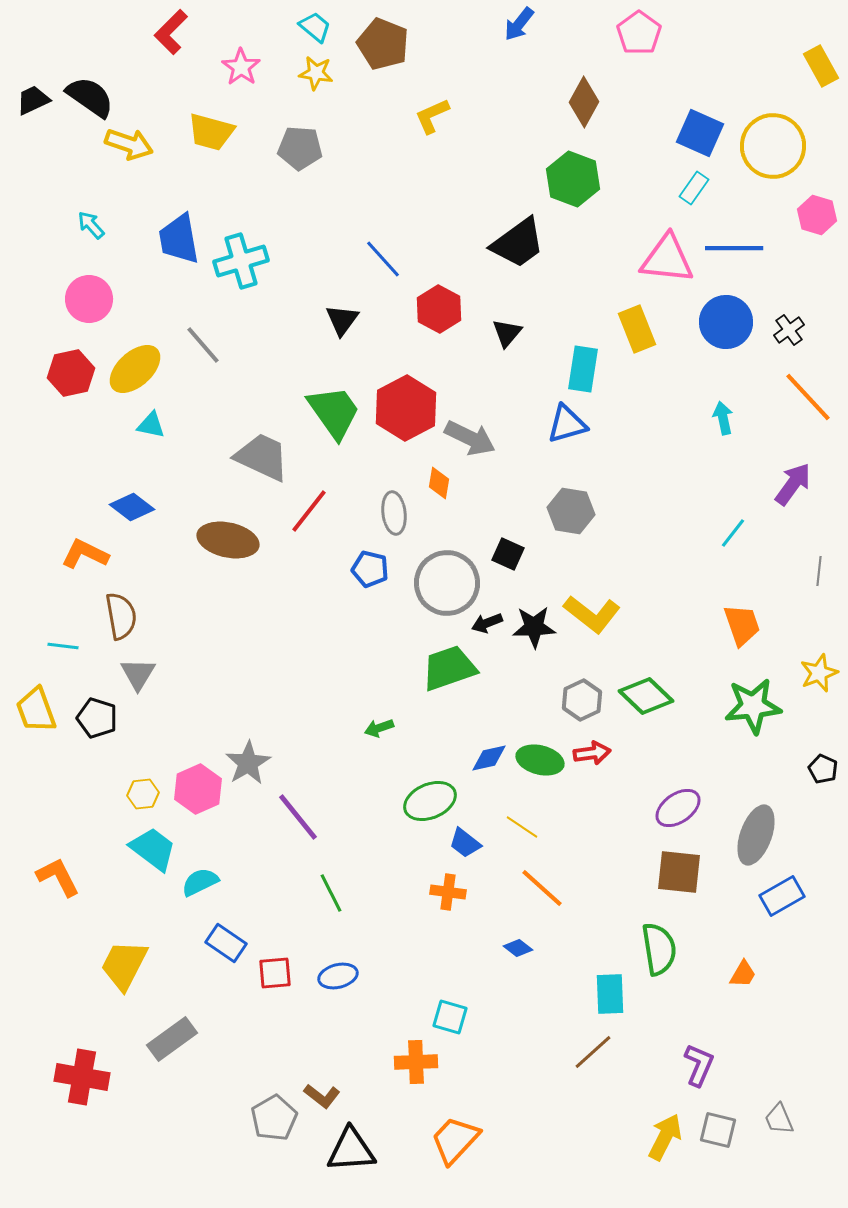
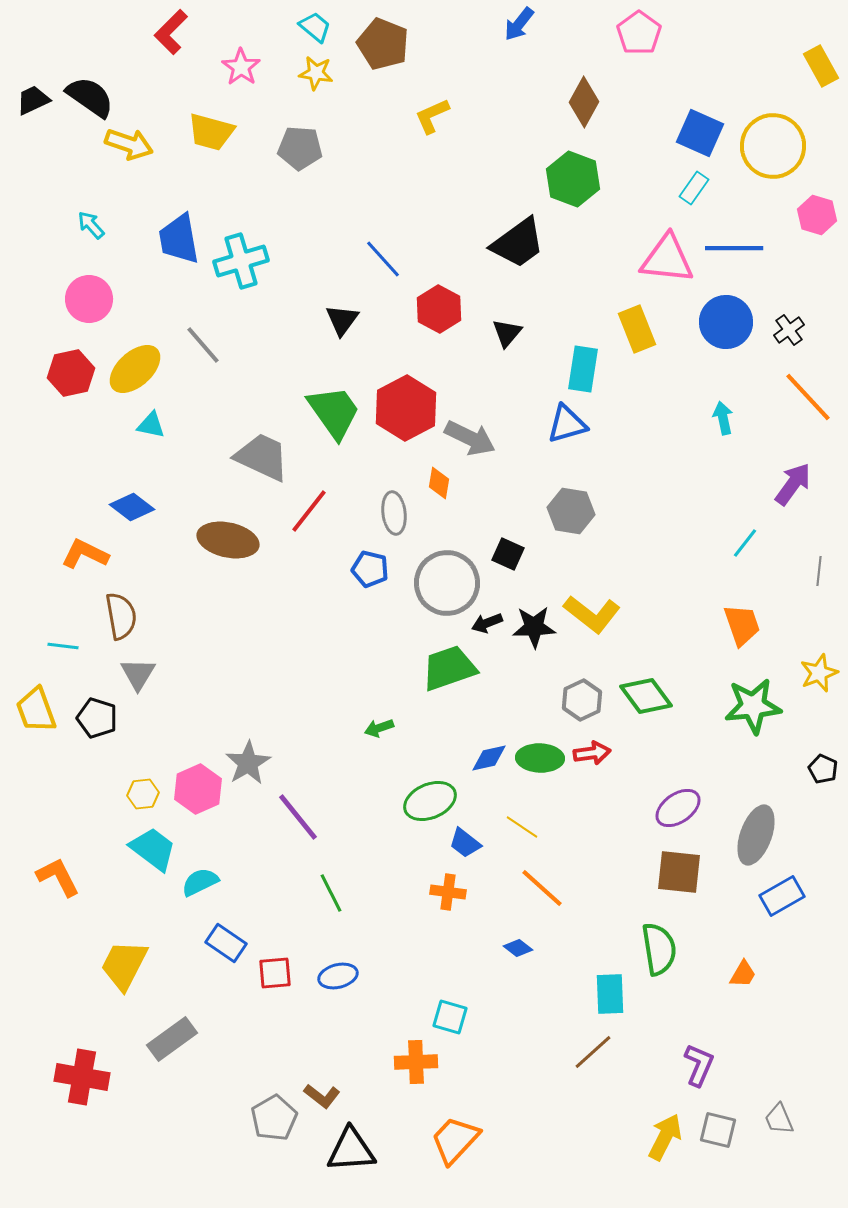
cyan line at (733, 533): moved 12 px right, 10 px down
green diamond at (646, 696): rotated 10 degrees clockwise
green ellipse at (540, 760): moved 2 px up; rotated 12 degrees counterclockwise
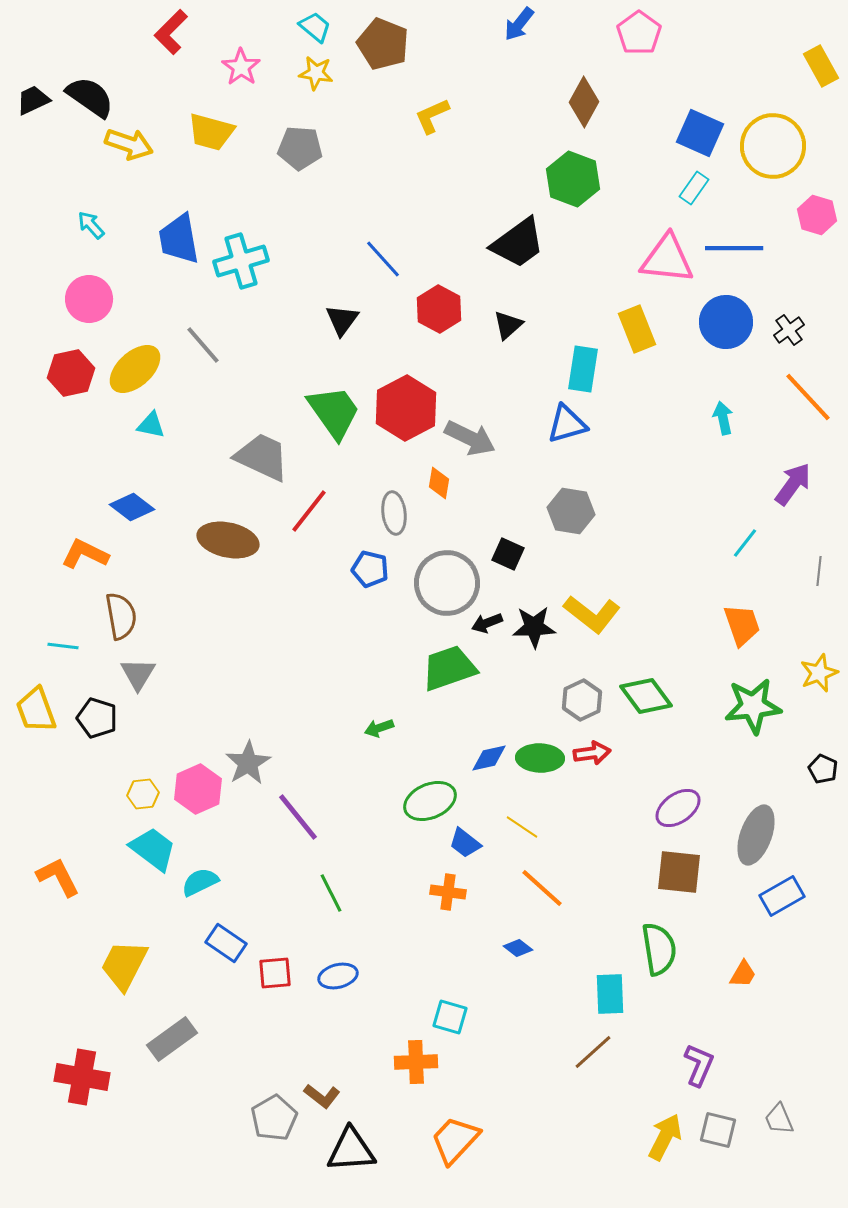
black triangle at (507, 333): moved 1 px right, 8 px up; rotated 8 degrees clockwise
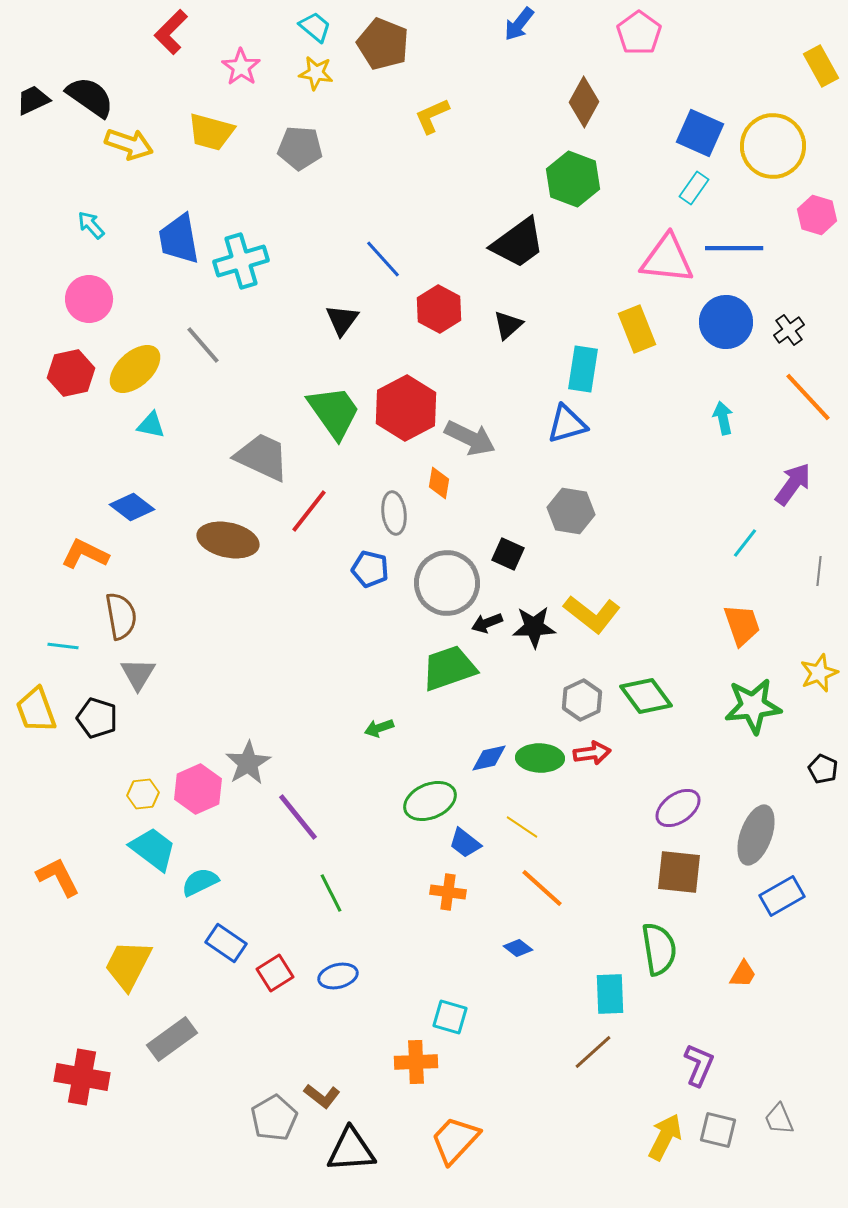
yellow trapezoid at (124, 965): moved 4 px right
red square at (275, 973): rotated 27 degrees counterclockwise
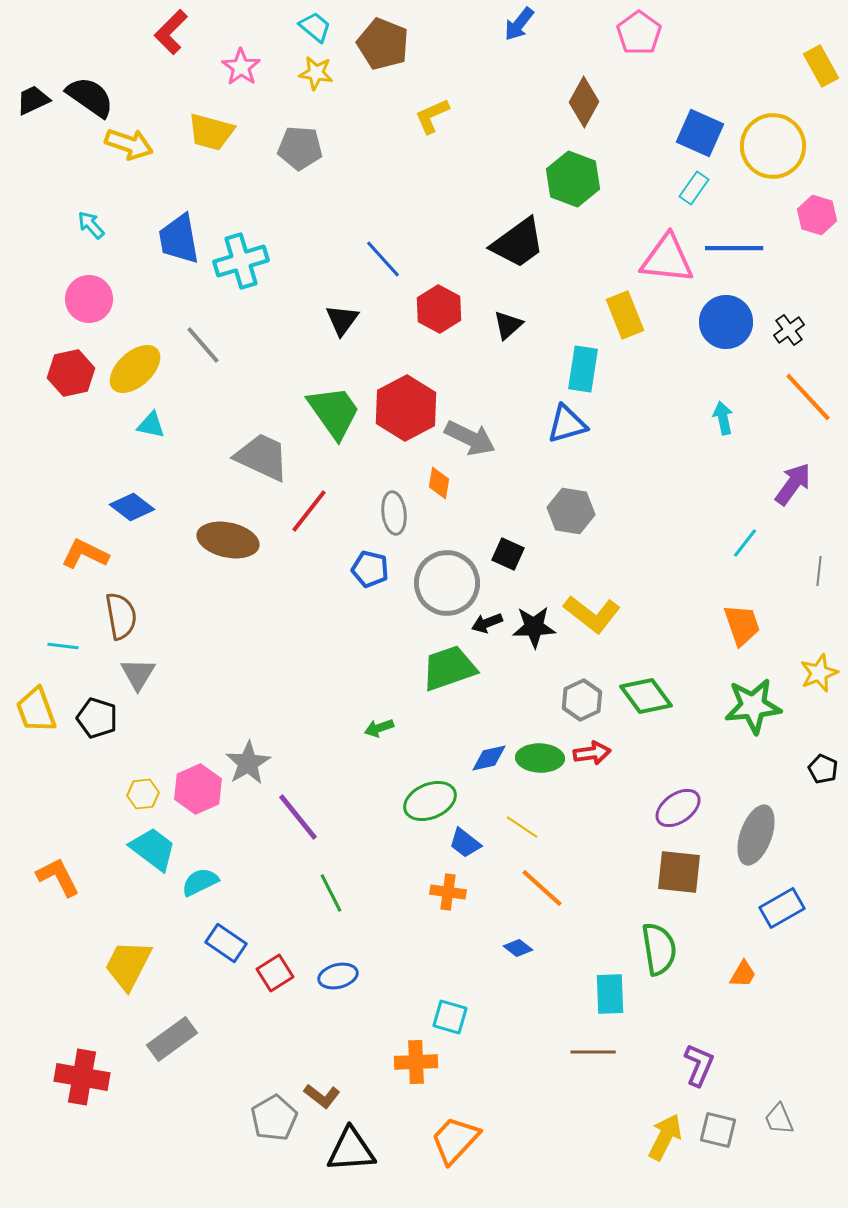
yellow rectangle at (637, 329): moved 12 px left, 14 px up
blue rectangle at (782, 896): moved 12 px down
brown line at (593, 1052): rotated 42 degrees clockwise
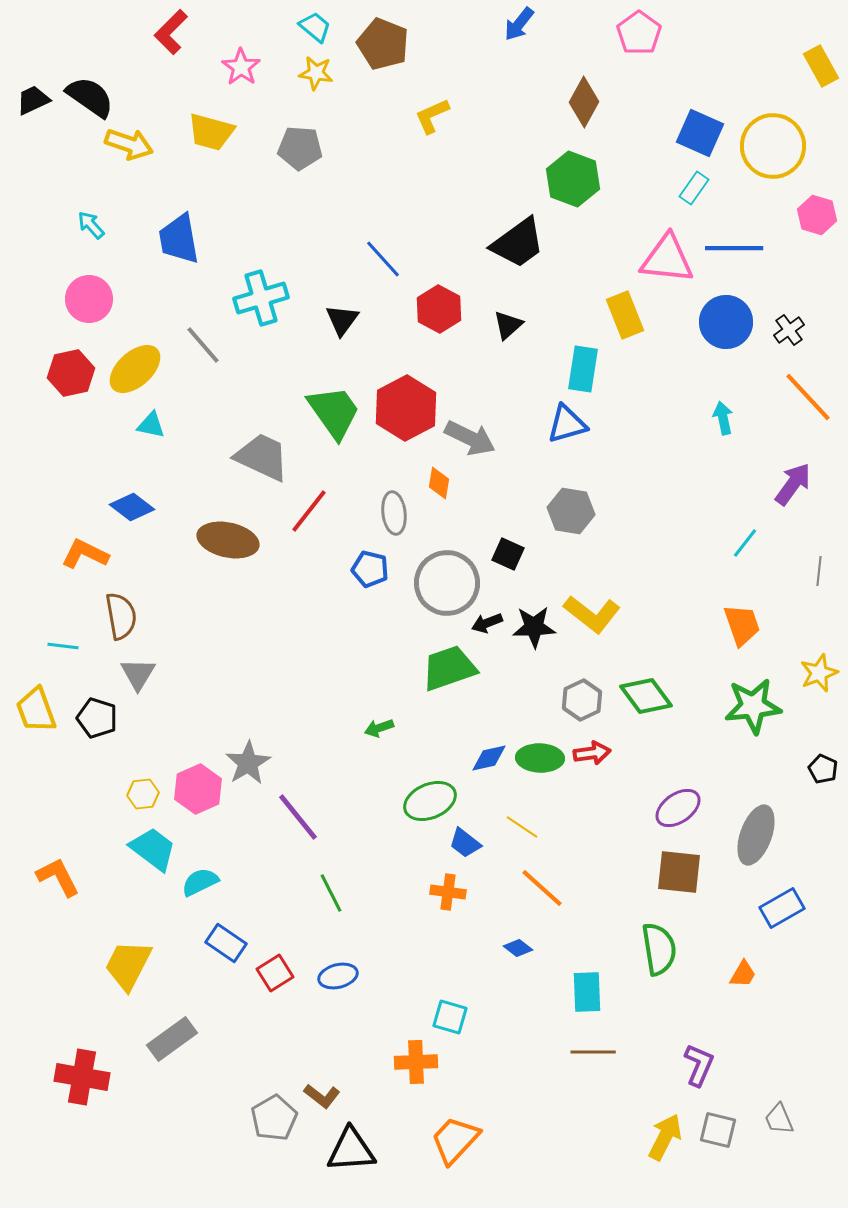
cyan cross at (241, 261): moved 20 px right, 37 px down
cyan rectangle at (610, 994): moved 23 px left, 2 px up
